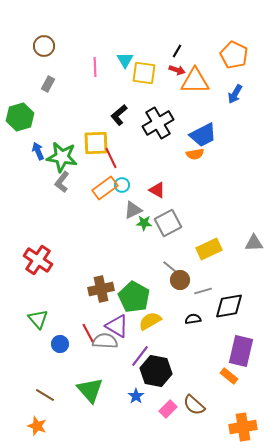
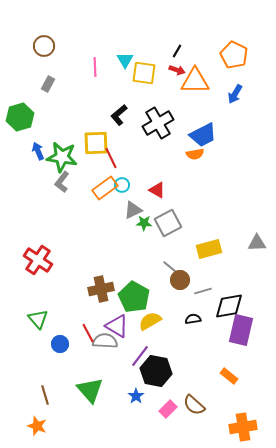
gray triangle at (254, 243): moved 3 px right
yellow rectangle at (209, 249): rotated 10 degrees clockwise
purple rectangle at (241, 351): moved 21 px up
brown line at (45, 395): rotated 42 degrees clockwise
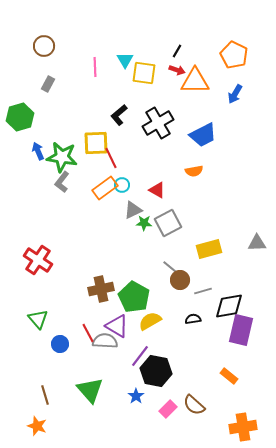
orange semicircle at (195, 154): moved 1 px left, 17 px down
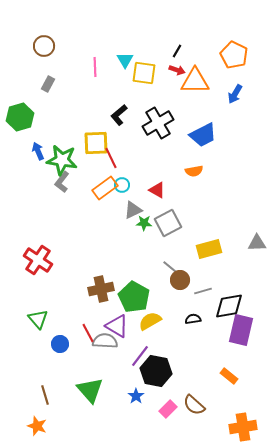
green star at (62, 157): moved 3 px down
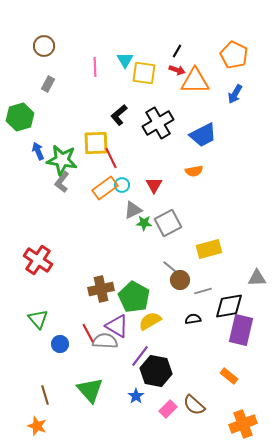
red triangle at (157, 190): moved 3 px left, 5 px up; rotated 30 degrees clockwise
gray triangle at (257, 243): moved 35 px down
orange cross at (243, 427): moved 3 px up; rotated 12 degrees counterclockwise
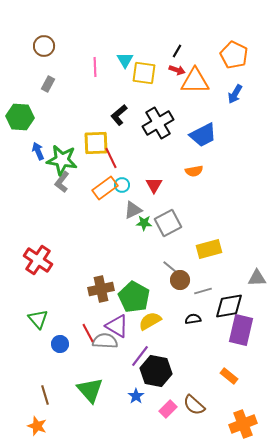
green hexagon at (20, 117): rotated 20 degrees clockwise
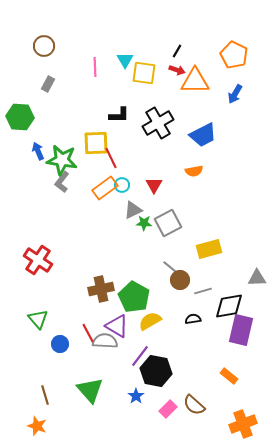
black L-shape at (119, 115): rotated 140 degrees counterclockwise
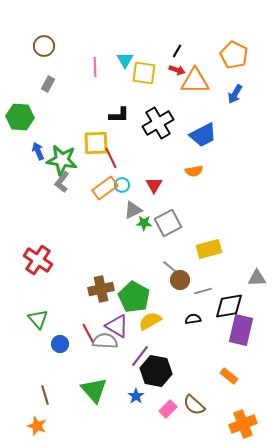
green triangle at (90, 390): moved 4 px right
